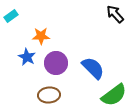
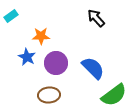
black arrow: moved 19 px left, 4 px down
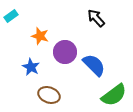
orange star: moved 1 px left; rotated 18 degrees clockwise
blue star: moved 4 px right, 10 px down
purple circle: moved 9 px right, 11 px up
blue semicircle: moved 1 px right, 3 px up
brown ellipse: rotated 25 degrees clockwise
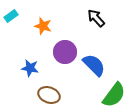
orange star: moved 3 px right, 10 px up
blue star: moved 1 px left, 1 px down; rotated 18 degrees counterclockwise
green semicircle: rotated 16 degrees counterclockwise
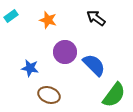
black arrow: rotated 12 degrees counterclockwise
orange star: moved 5 px right, 6 px up
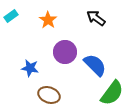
orange star: rotated 18 degrees clockwise
blue semicircle: moved 1 px right
green semicircle: moved 2 px left, 2 px up
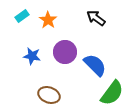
cyan rectangle: moved 11 px right
blue star: moved 2 px right, 12 px up
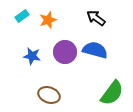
orange star: rotated 18 degrees clockwise
blue semicircle: moved 15 px up; rotated 30 degrees counterclockwise
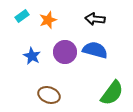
black arrow: moved 1 px left, 1 px down; rotated 30 degrees counterclockwise
blue star: rotated 18 degrees clockwise
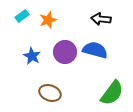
black arrow: moved 6 px right
brown ellipse: moved 1 px right, 2 px up
